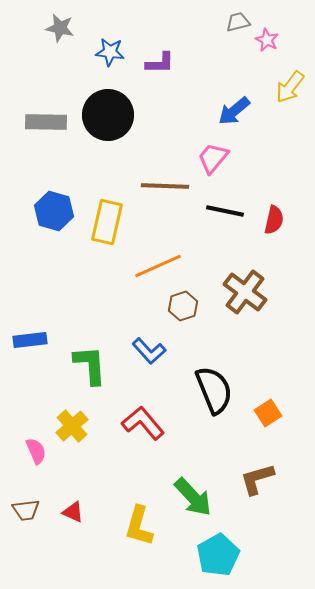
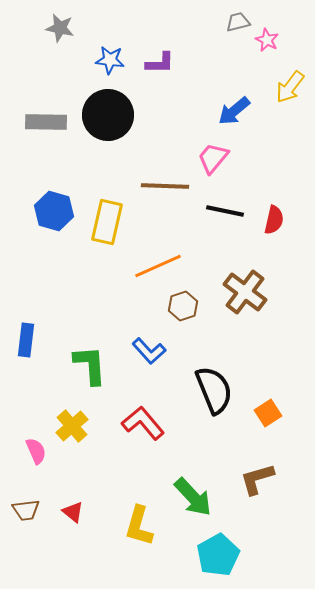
blue star: moved 8 px down
blue rectangle: moved 4 px left; rotated 76 degrees counterclockwise
red triangle: rotated 15 degrees clockwise
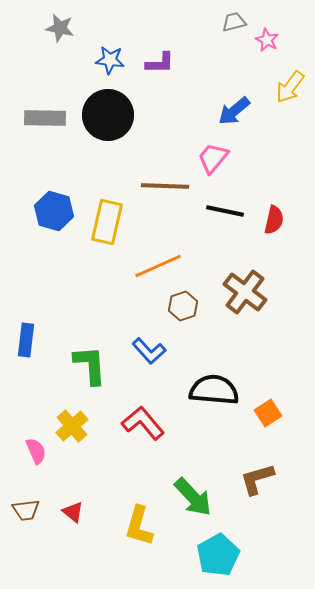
gray trapezoid: moved 4 px left
gray rectangle: moved 1 px left, 4 px up
black semicircle: rotated 63 degrees counterclockwise
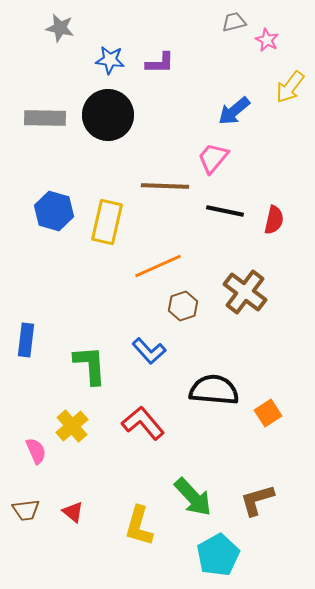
brown L-shape: moved 21 px down
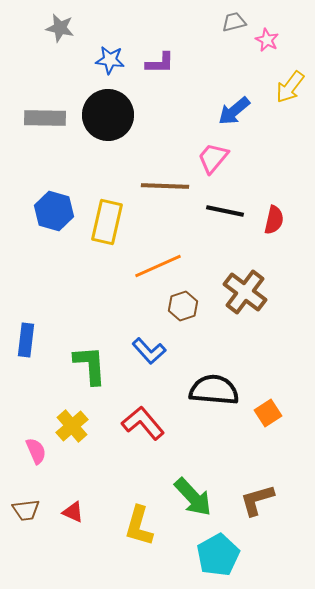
red triangle: rotated 15 degrees counterclockwise
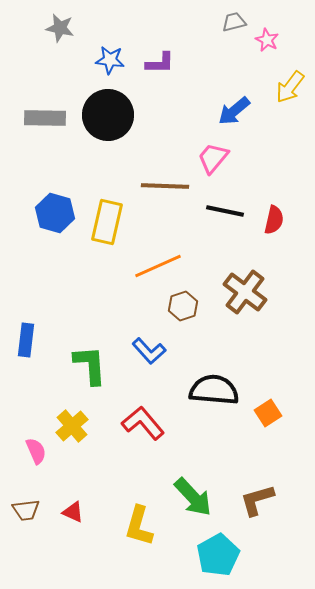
blue hexagon: moved 1 px right, 2 px down
